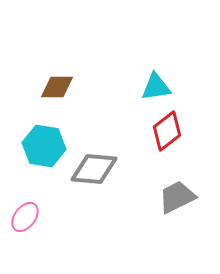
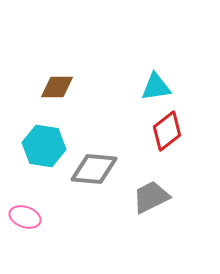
gray trapezoid: moved 26 px left
pink ellipse: rotated 72 degrees clockwise
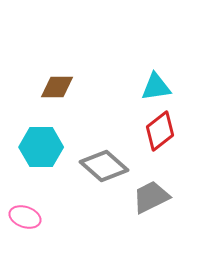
red diamond: moved 7 px left
cyan hexagon: moved 3 px left, 1 px down; rotated 9 degrees counterclockwise
gray diamond: moved 10 px right, 3 px up; rotated 36 degrees clockwise
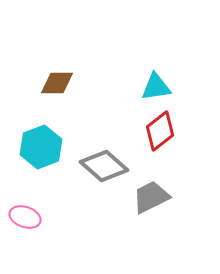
brown diamond: moved 4 px up
cyan hexagon: rotated 21 degrees counterclockwise
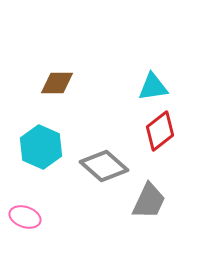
cyan triangle: moved 3 px left
cyan hexagon: rotated 15 degrees counterclockwise
gray trapezoid: moved 2 px left, 4 px down; rotated 141 degrees clockwise
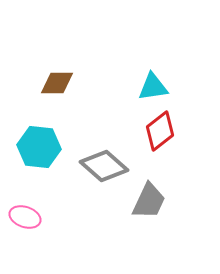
cyan hexagon: moved 2 px left; rotated 18 degrees counterclockwise
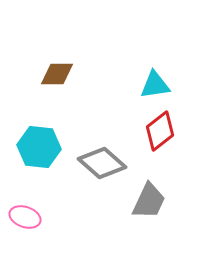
brown diamond: moved 9 px up
cyan triangle: moved 2 px right, 2 px up
gray diamond: moved 2 px left, 3 px up
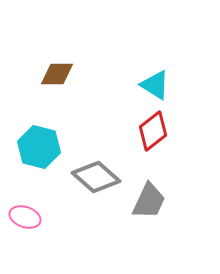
cyan triangle: rotated 40 degrees clockwise
red diamond: moved 7 px left
cyan hexagon: rotated 9 degrees clockwise
gray diamond: moved 6 px left, 14 px down
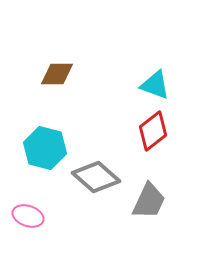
cyan triangle: rotated 12 degrees counterclockwise
cyan hexagon: moved 6 px right, 1 px down
pink ellipse: moved 3 px right, 1 px up
